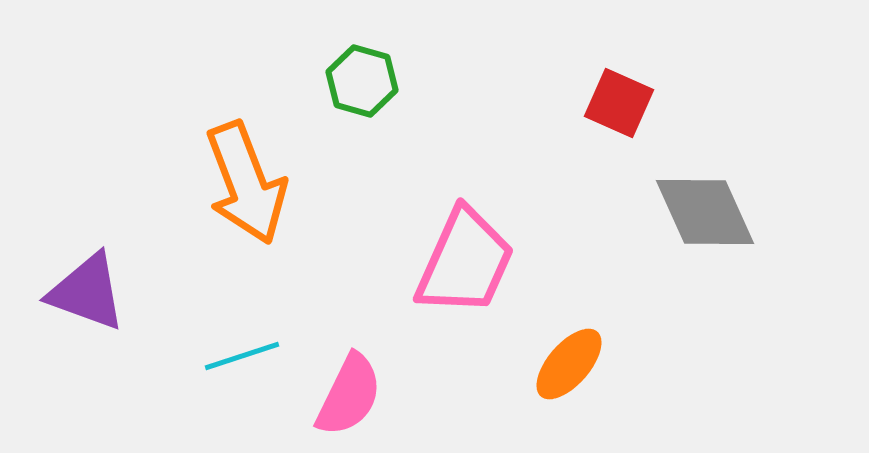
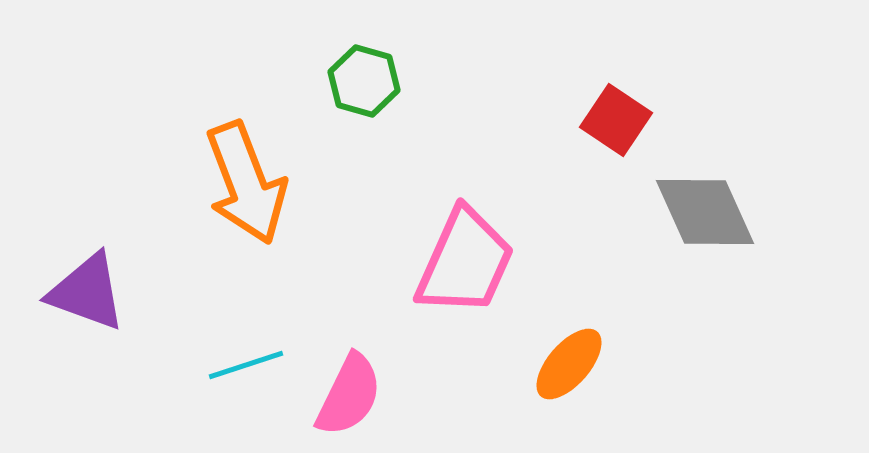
green hexagon: moved 2 px right
red square: moved 3 px left, 17 px down; rotated 10 degrees clockwise
cyan line: moved 4 px right, 9 px down
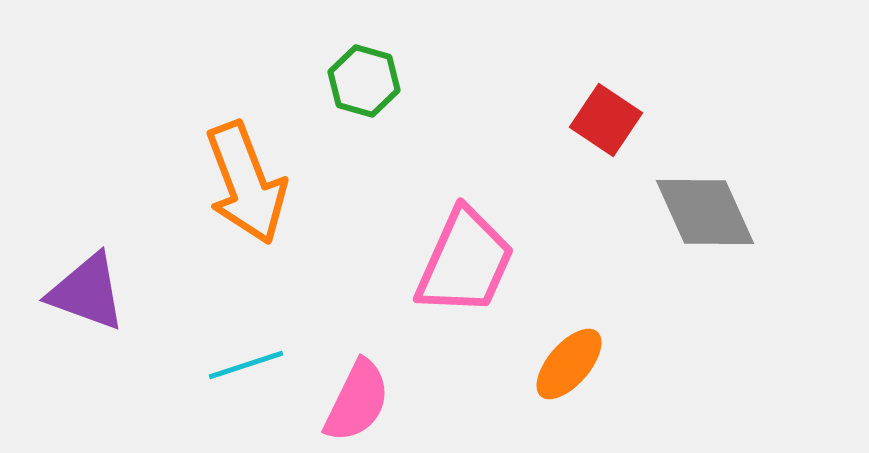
red square: moved 10 px left
pink semicircle: moved 8 px right, 6 px down
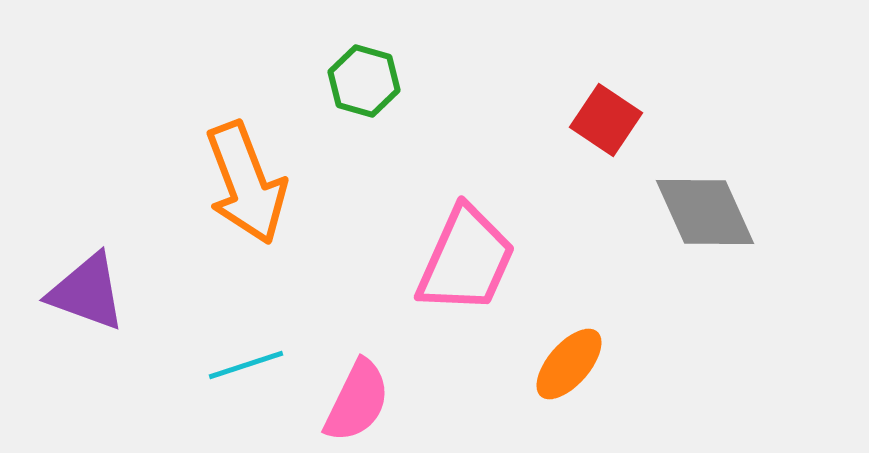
pink trapezoid: moved 1 px right, 2 px up
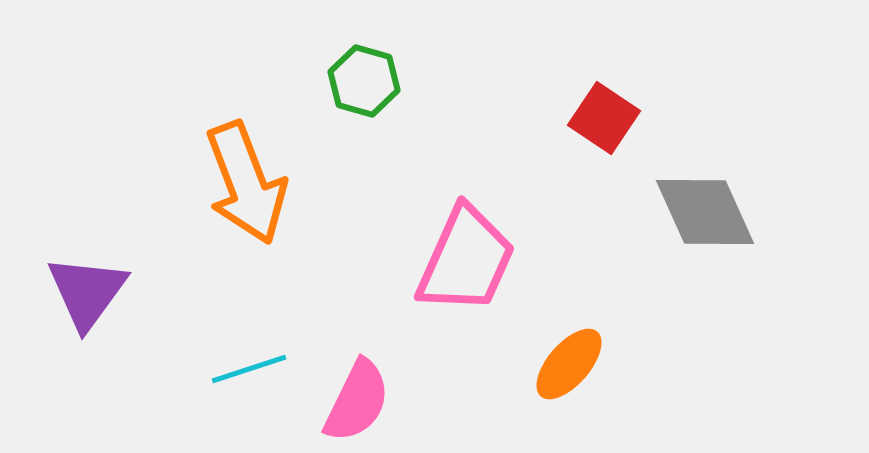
red square: moved 2 px left, 2 px up
purple triangle: rotated 46 degrees clockwise
cyan line: moved 3 px right, 4 px down
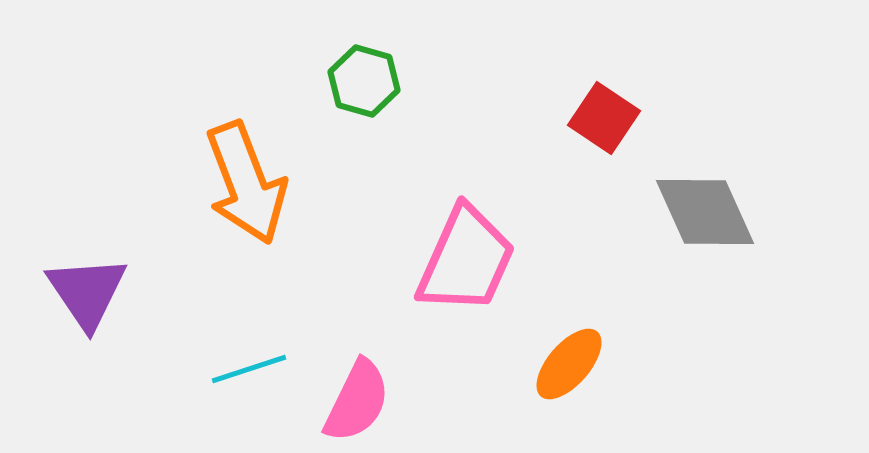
purple triangle: rotated 10 degrees counterclockwise
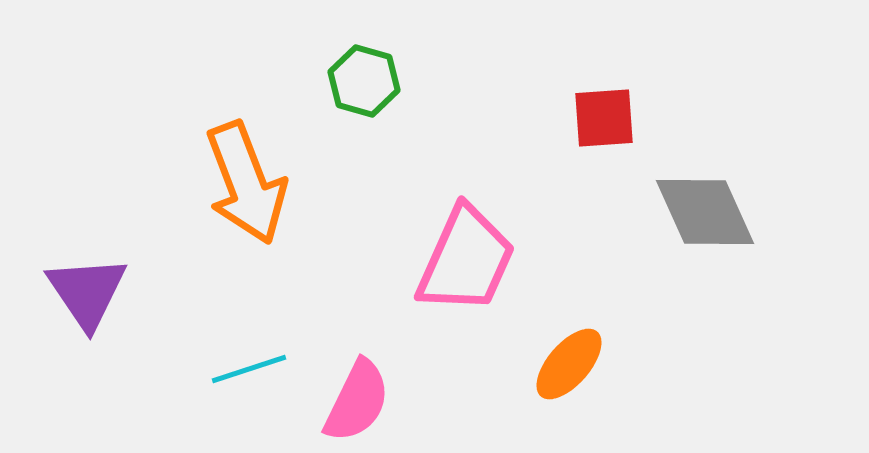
red square: rotated 38 degrees counterclockwise
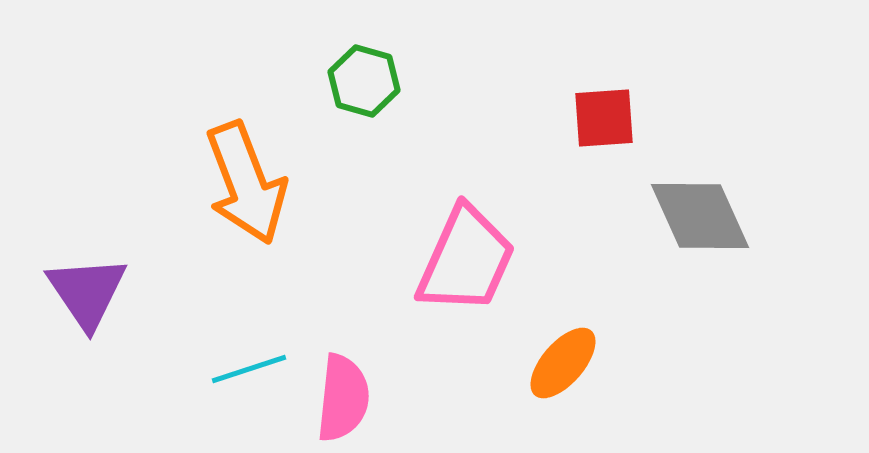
gray diamond: moved 5 px left, 4 px down
orange ellipse: moved 6 px left, 1 px up
pink semicircle: moved 14 px left, 3 px up; rotated 20 degrees counterclockwise
